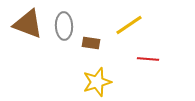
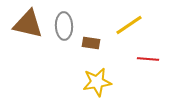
brown triangle: rotated 8 degrees counterclockwise
yellow star: rotated 8 degrees clockwise
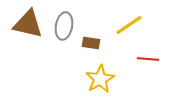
gray ellipse: rotated 12 degrees clockwise
yellow star: moved 3 px right, 3 px up; rotated 20 degrees counterclockwise
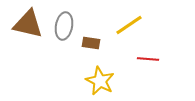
yellow star: moved 2 px down; rotated 16 degrees counterclockwise
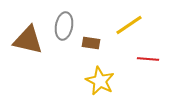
brown triangle: moved 16 px down
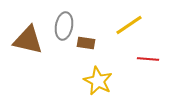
brown rectangle: moved 5 px left
yellow star: moved 2 px left
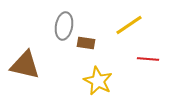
brown triangle: moved 3 px left, 25 px down
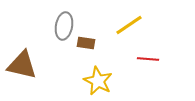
brown triangle: moved 3 px left
